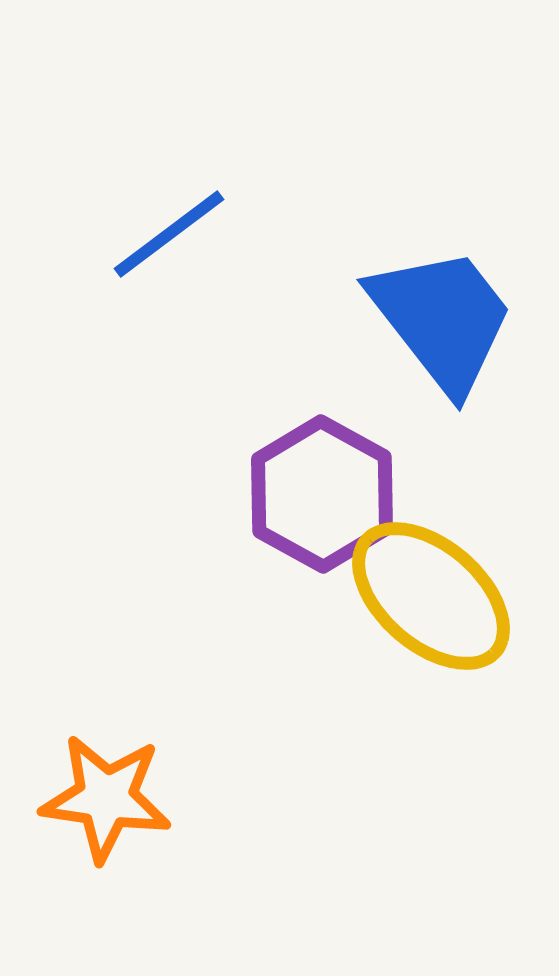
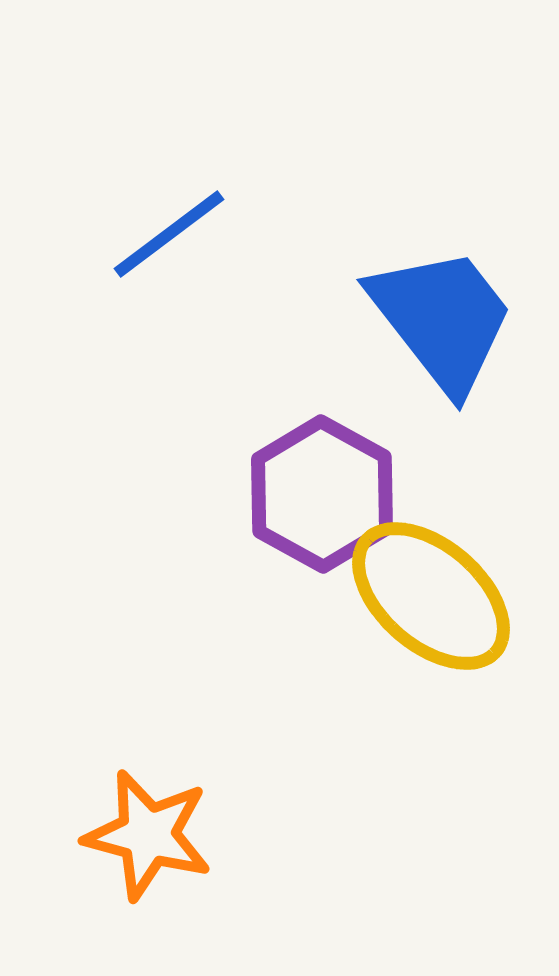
orange star: moved 42 px right, 37 px down; rotated 7 degrees clockwise
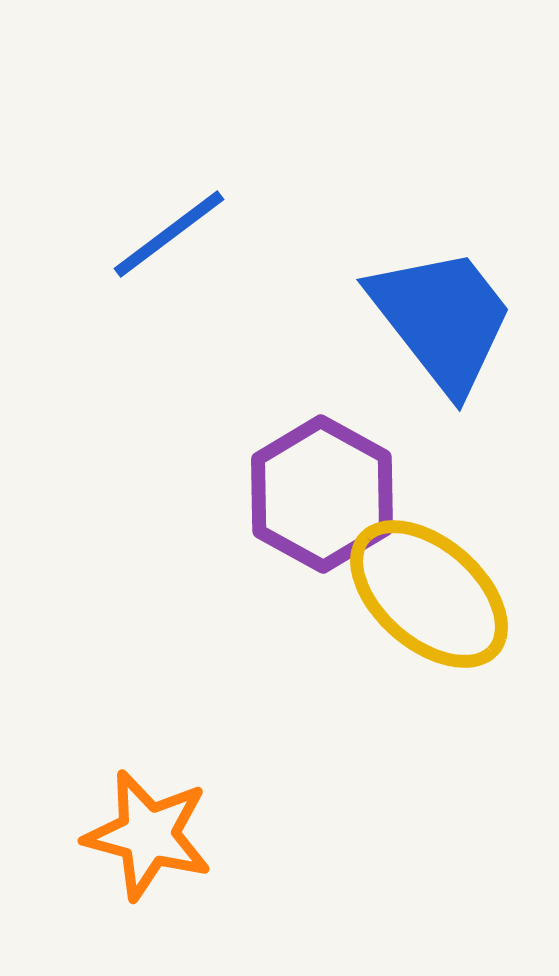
yellow ellipse: moved 2 px left, 2 px up
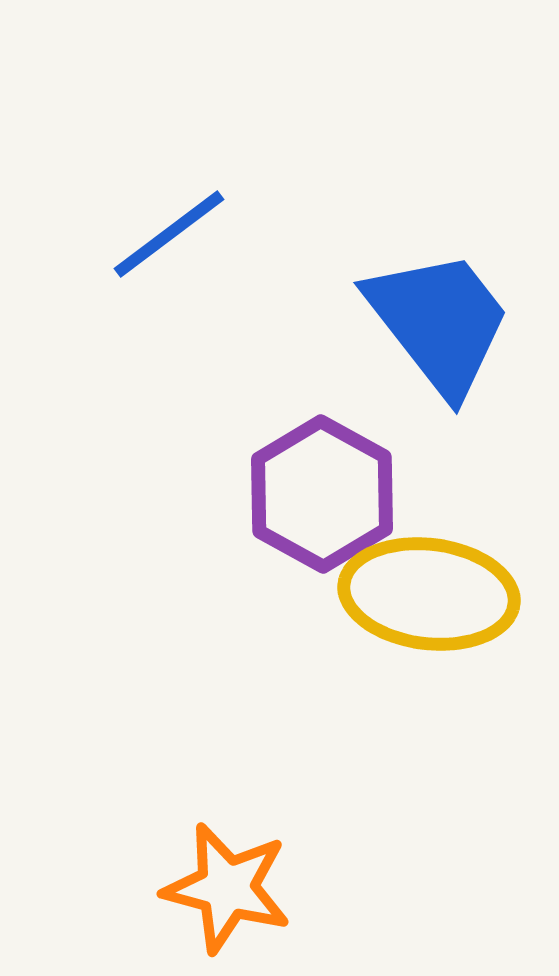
blue trapezoid: moved 3 px left, 3 px down
yellow ellipse: rotated 34 degrees counterclockwise
orange star: moved 79 px right, 53 px down
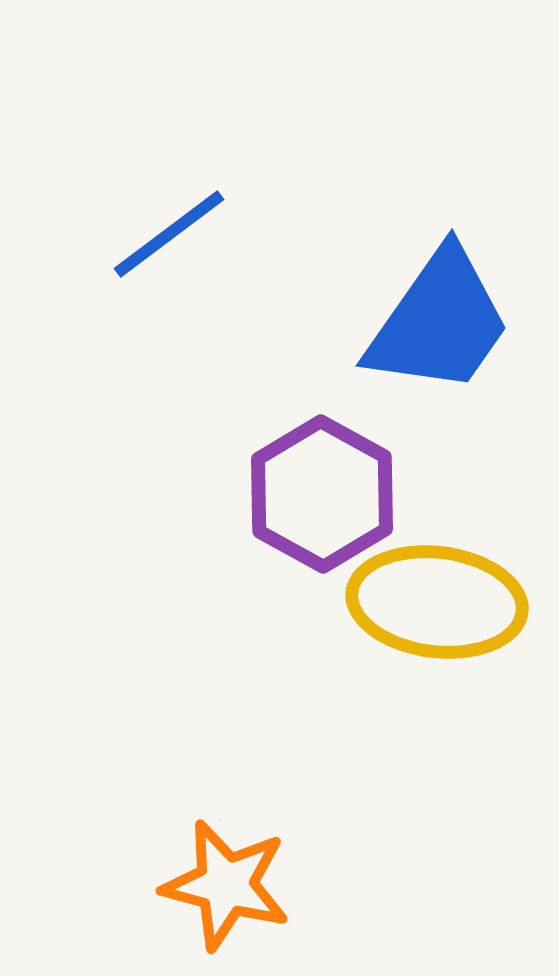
blue trapezoid: rotated 73 degrees clockwise
yellow ellipse: moved 8 px right, 8 px down
orange star: moved 1 px left, 3 px up
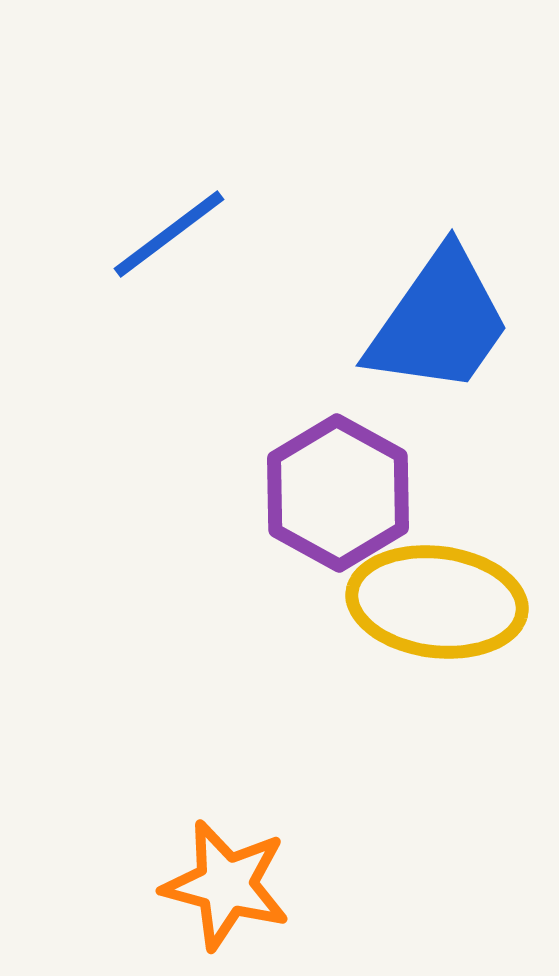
purple hexagon: moved 16 px right, 1 px up
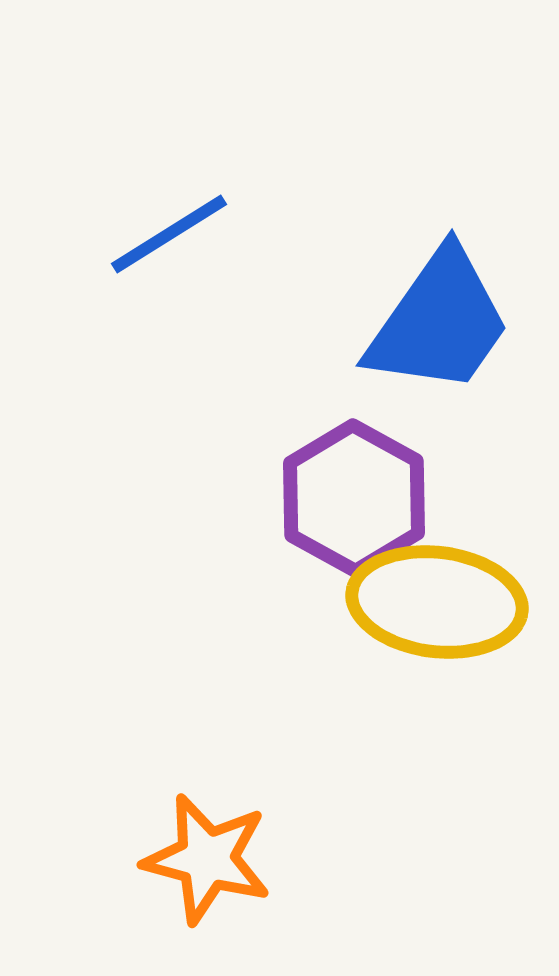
blue line: rotated 5 degrees clockwise
purple hexagon: moved 16 px right, 5 px down
orange star: moved 19 px left, 26 px up
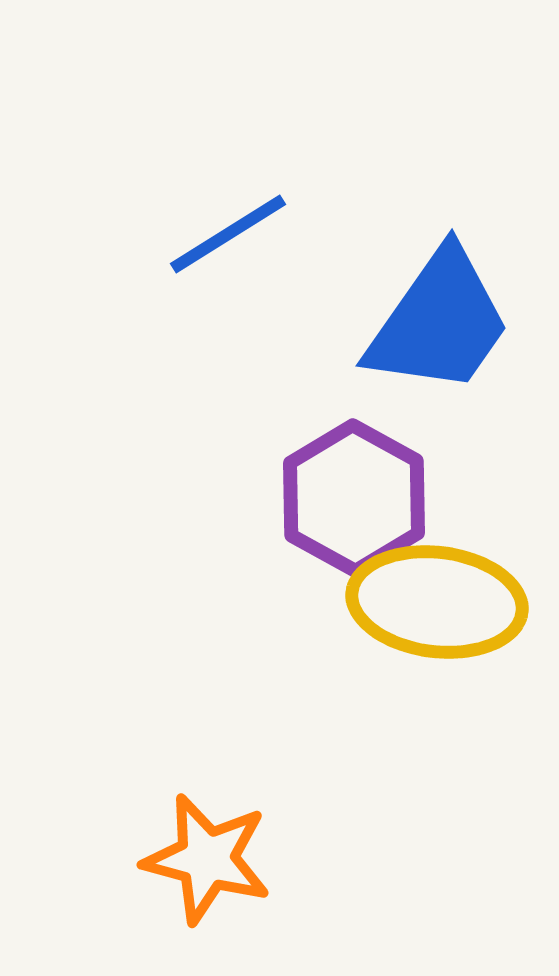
blue line: moved 59 px right
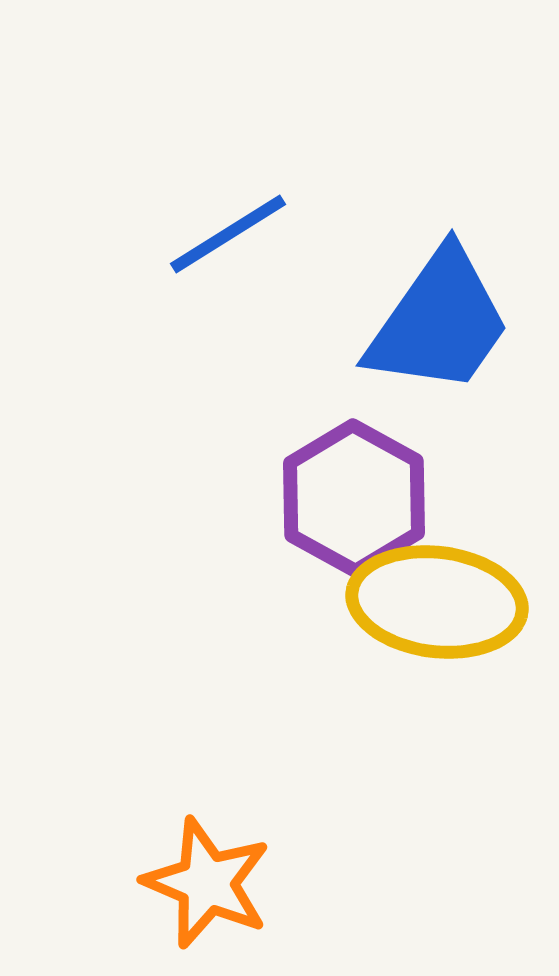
orange star: moved 24 px down; rotated 8 degrees clockwise
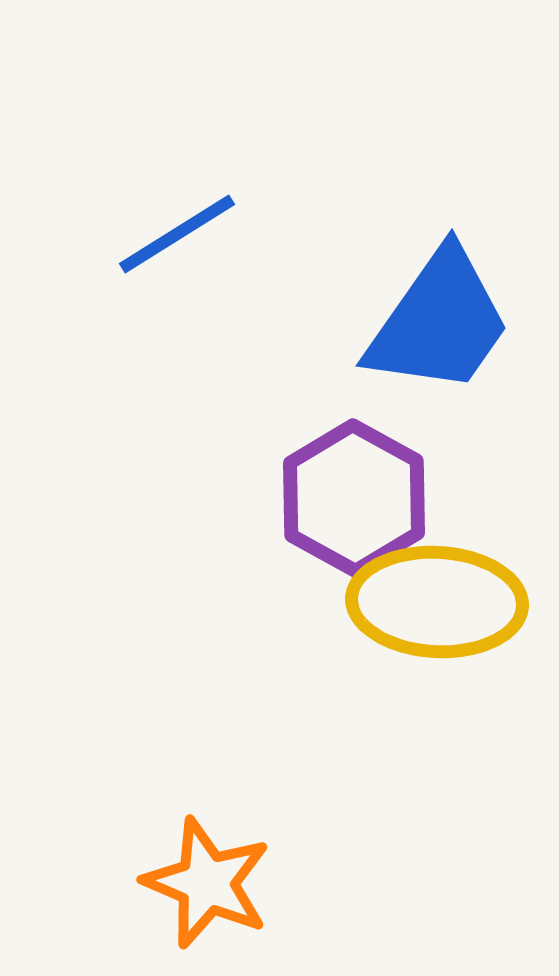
blue line: moved 51 px left
yellow ellipse: rotated 4 degrees counterclockwise
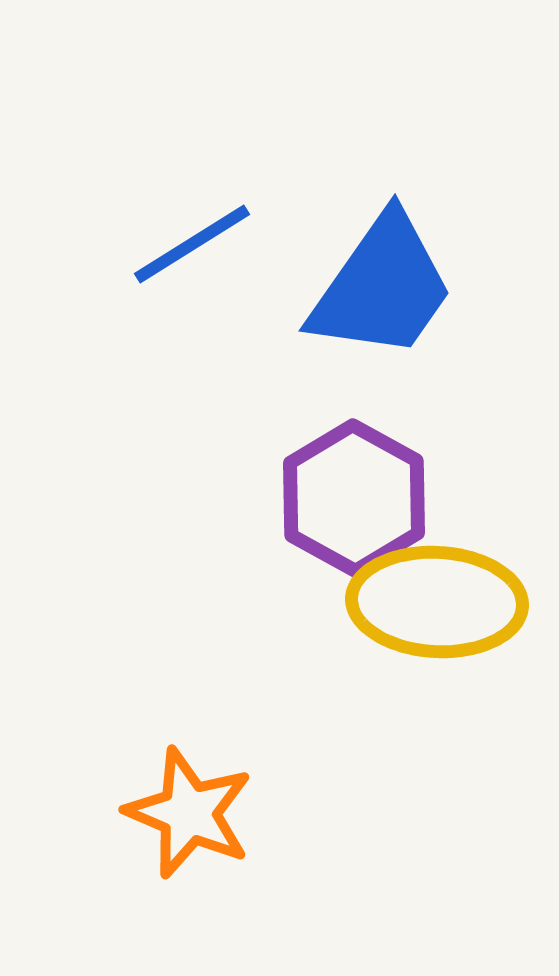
blue line: moved 15 px right, 10 px down
blue trapezoid: moved 57 px left, 35 px up
orange star: moved 18 px left, 70 px up
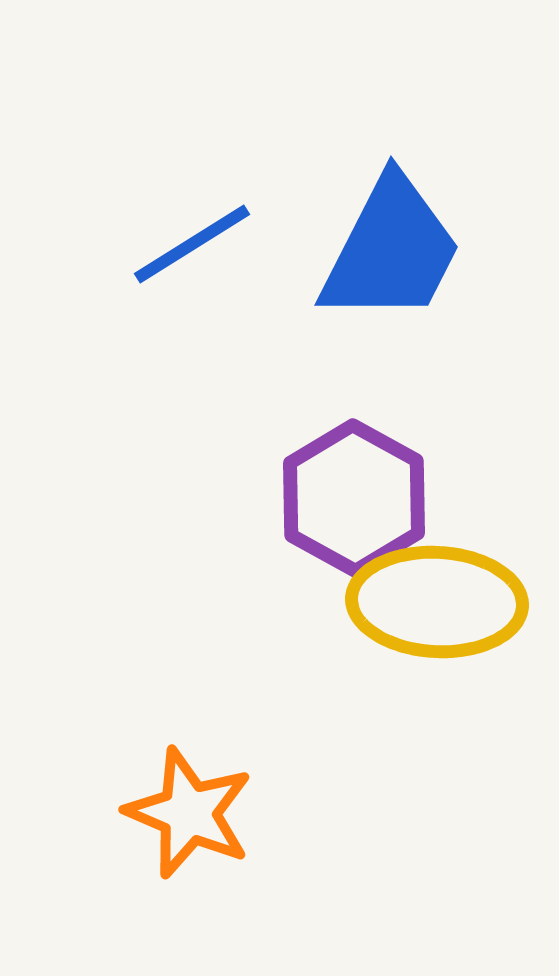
blue trapezoid: moved 9 px right, 37 px up; rotated 8 degrees counterclockwise
